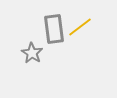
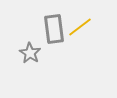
gray star: moved 2 px left
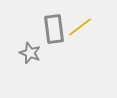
gray star: rotated 10 degrees counterclockwise
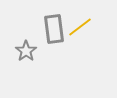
gray star: moved 4 px left, 2 px up; rotated 15 degrees clockwise
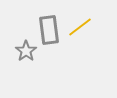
gray rectangle: moved 5 px left, 1 px down
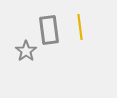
yellow line: rotated 60 degrees counterclockwise
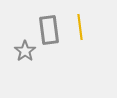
gray star: moved 1 px left
